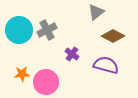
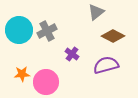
gray cross: moved 1 px down
purple semicircle: rotated 30 degrees counterclockwise
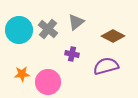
gray triangle: moved 20 px left, 10 px down
gray cross: moved 1 px right, 2 px up; rotated 24 degrees counterclockwise
purple cross: rotated 24 degrees counterclockwise
purple semicircle: moved 1 px down
pink circle: moved 2 px right
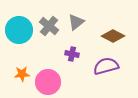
gray cross: moved 1 px right, 3 px up
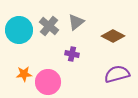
purple semicircle: moved 11 px right, 8 px down
orange star: moved 2 px right
